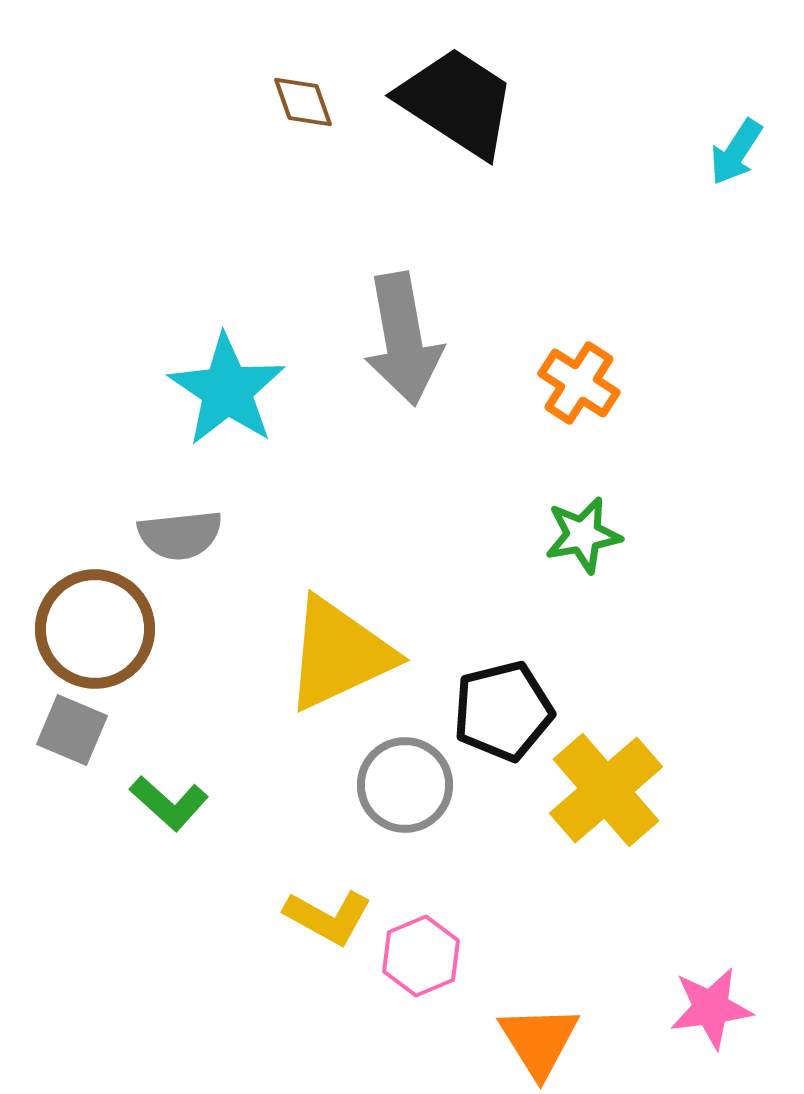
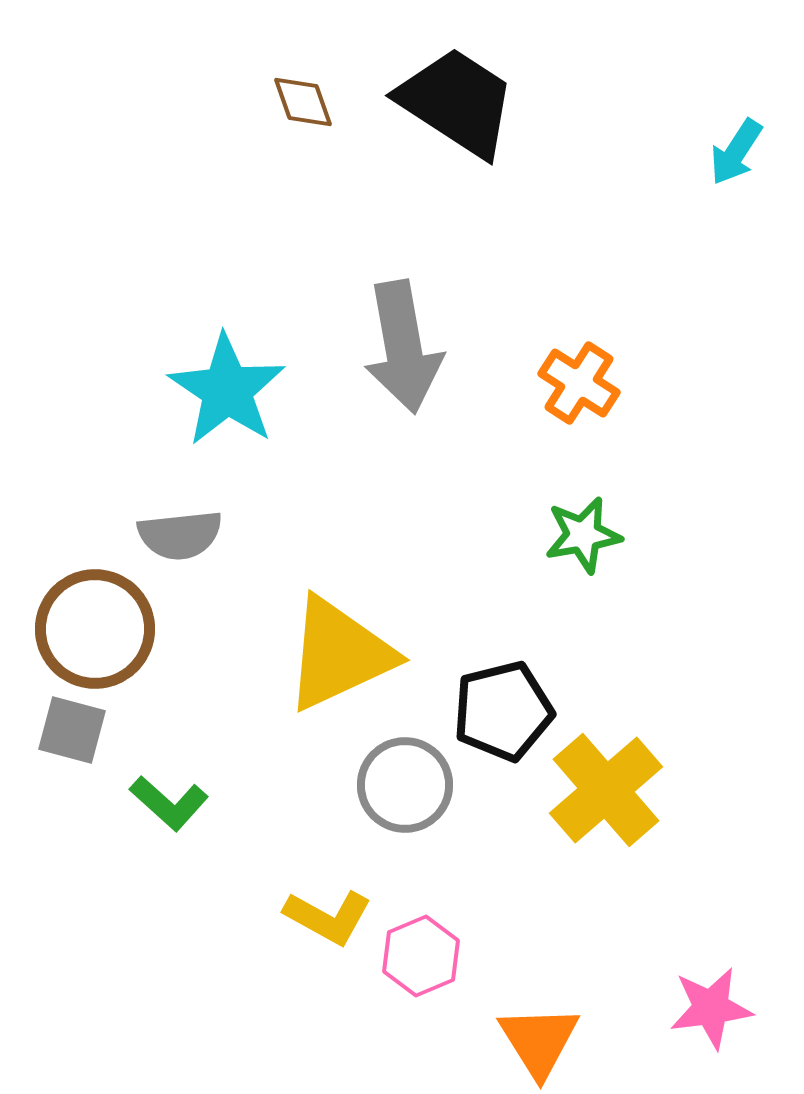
gray arrow: moved 8 px down
gray square: rotated 8 degrees counterclockwise
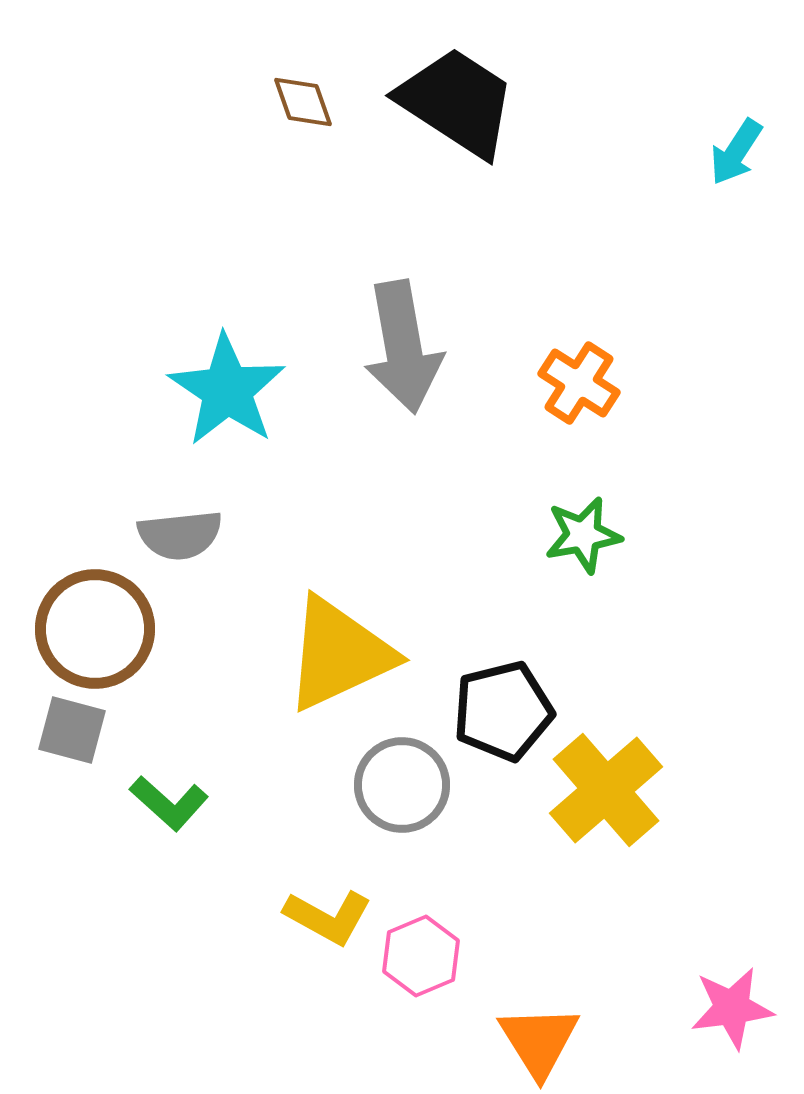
gray circle: moved 3 px left
pink star: moved 21 px right
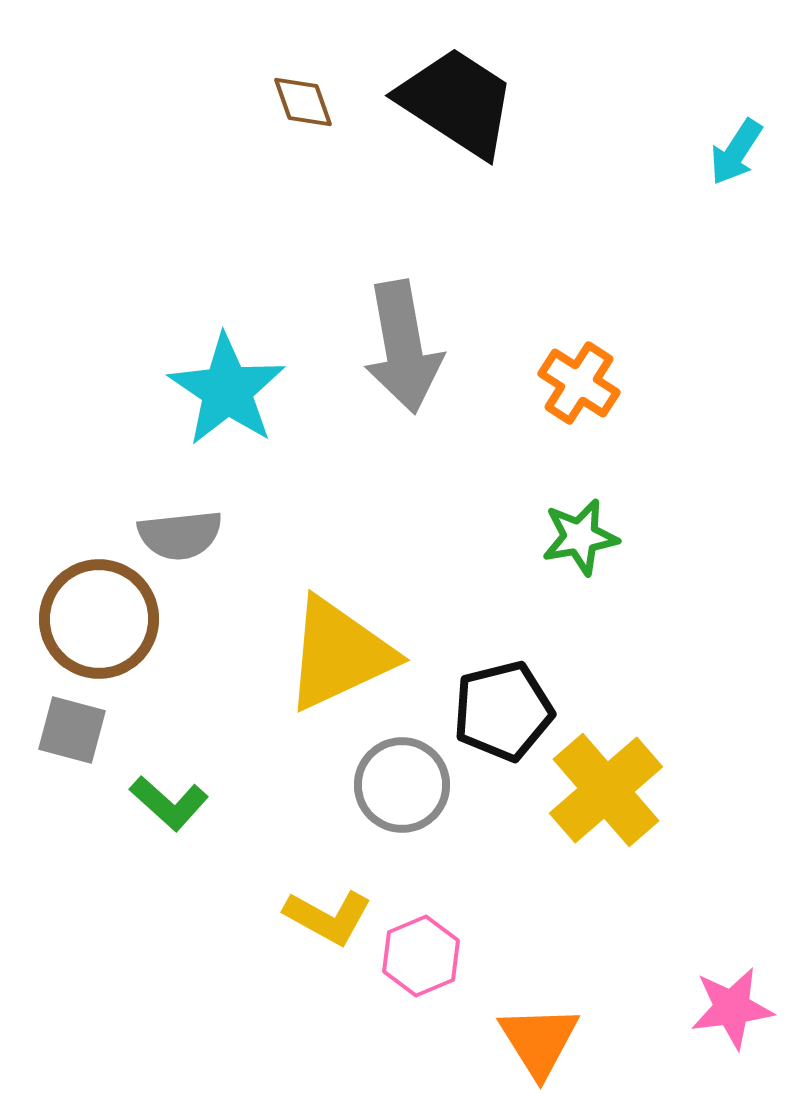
green star: moved 3 px left, 2 px down
brown circle: moved 4 px right, 10 px up
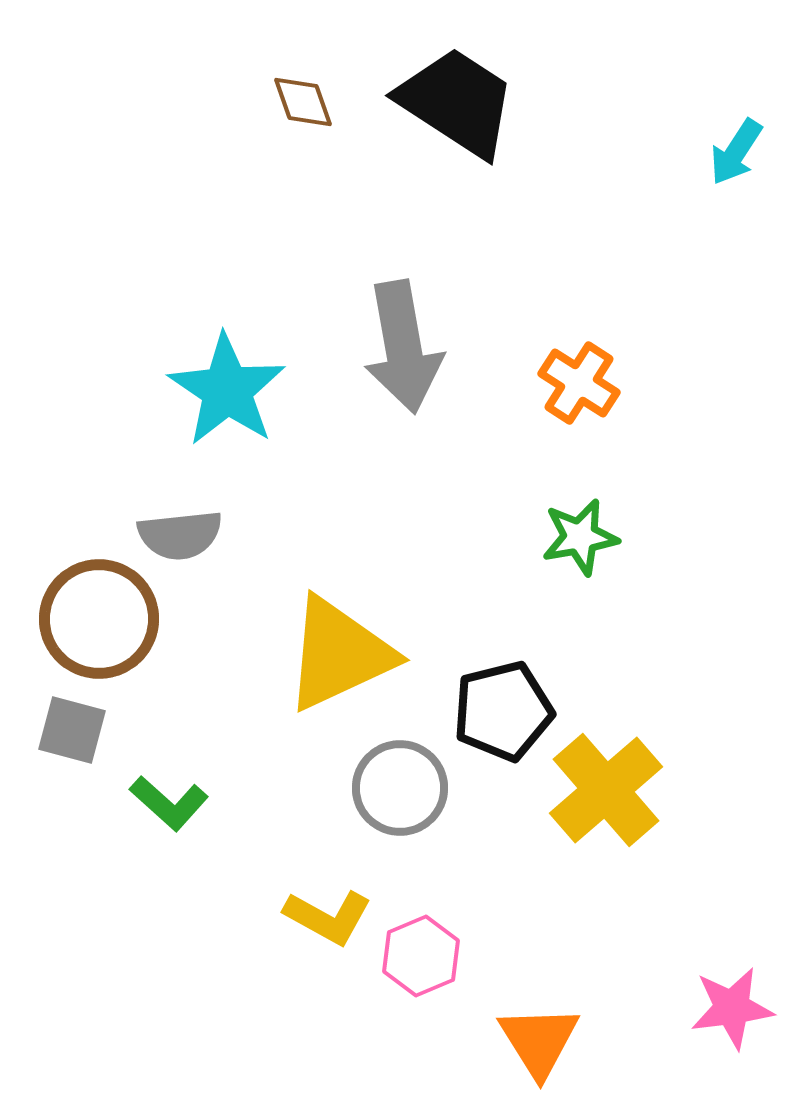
gray circle: moved 2 px left, 3 px down
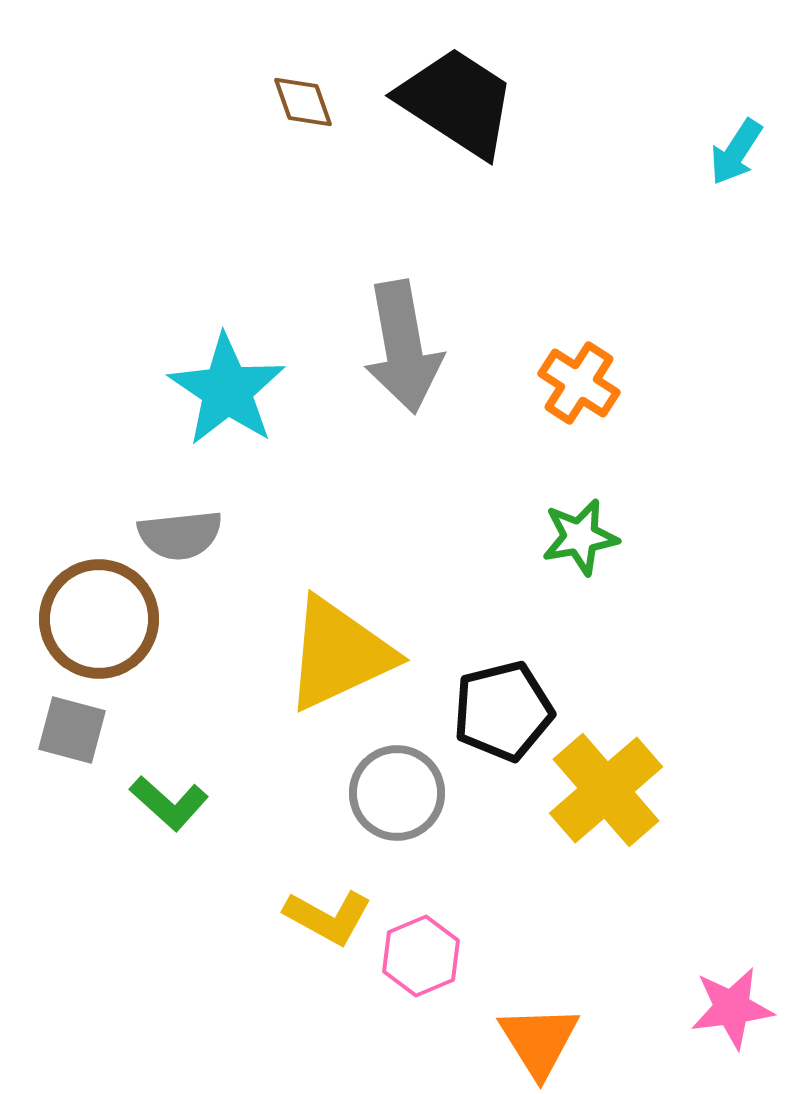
gray circle: moved 3 px left, 5 px down
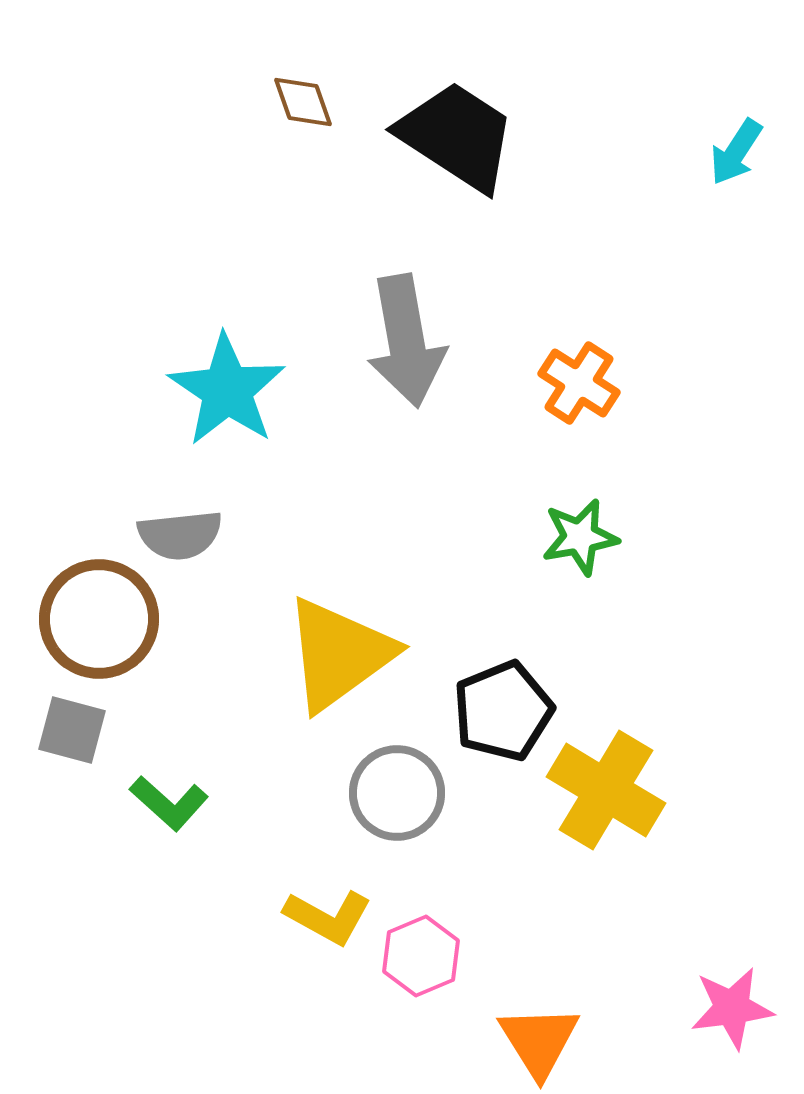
black trapezoid: moved 34 px down
gray arrow: moved 3 px right, 6 px up
yellow triangle: rotated 11 degrees counterclockwise
black pentagon: rotated 8 degrees counterclockwise
yellow cross: rotated 18 degrees counterclockwise
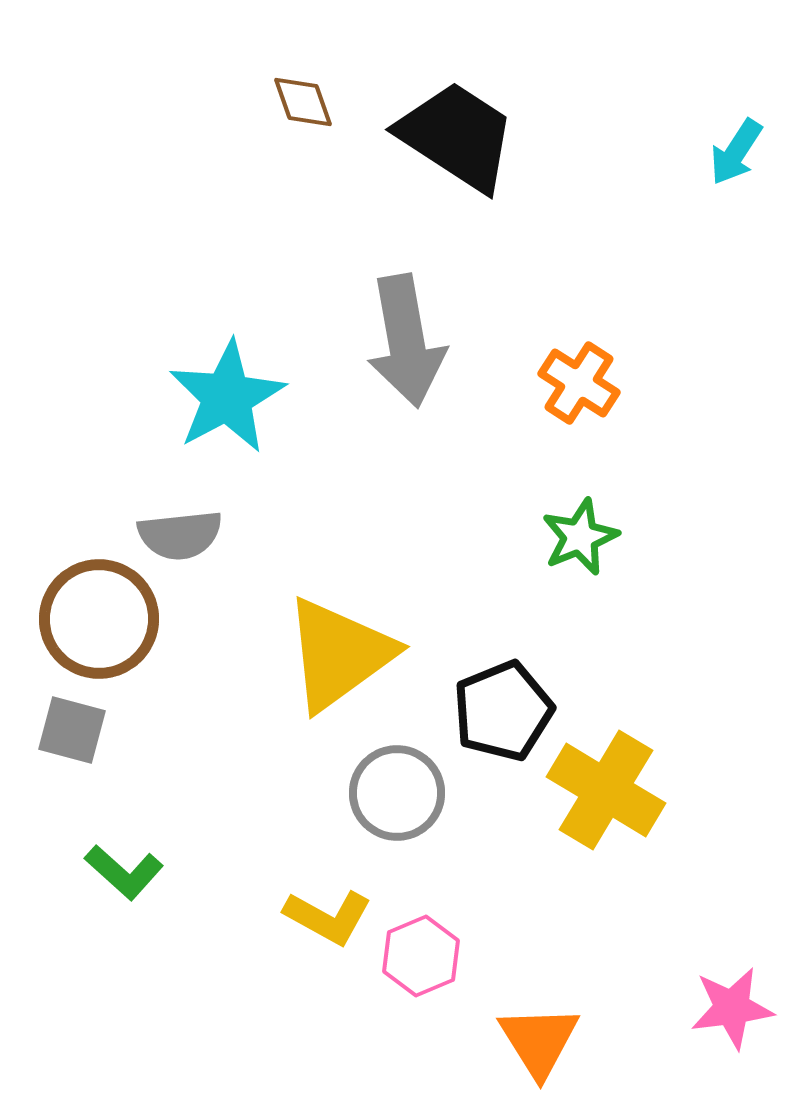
cyan star: moved 7 px down; rotated 10 degrees clockwise
green star: rotated 12 degrees counterclockwise
green L-shape: moved 45 px left, 69 px down
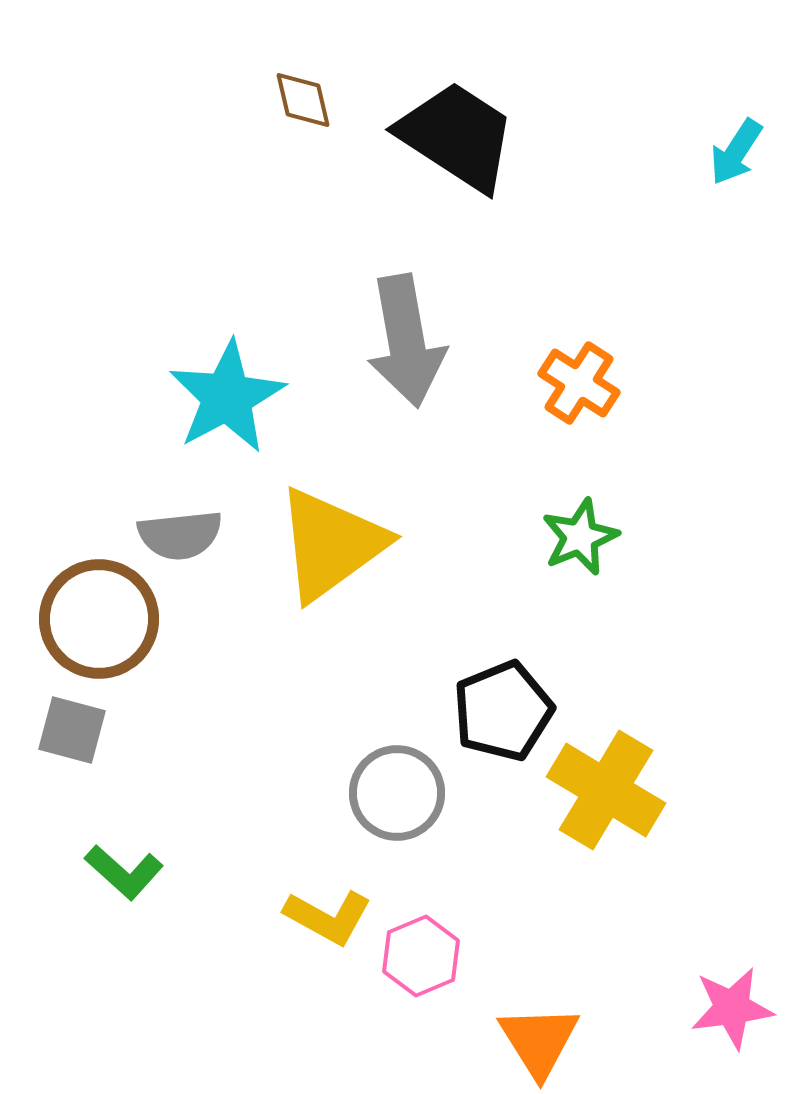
brown diamond: moved 2 px up; rotated 6 degrees clockwise
yellow triangle: moved 8 px left, 110 px up
